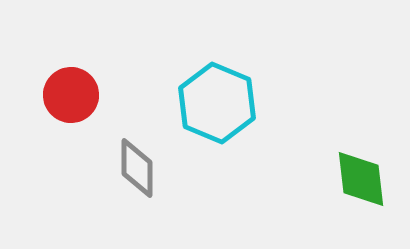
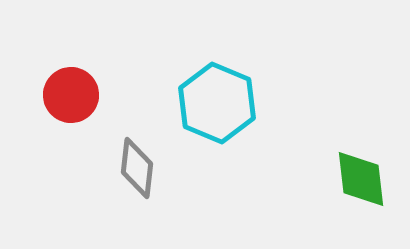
gray diamond: rotated 6 degrees clockwise
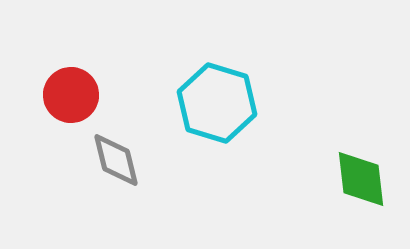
cyan hexagon: rotated 6 degrees counterclockwise
gray diamond: moved 21 px left, 8 px up; rotated 20 degrees counterclockwise
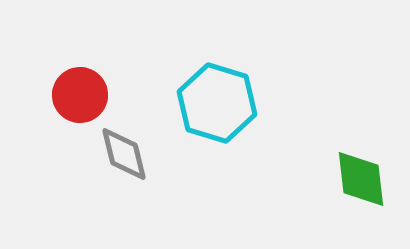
red circle: moved 9 px right
gray diamond: moved 8 px right, 6 px up
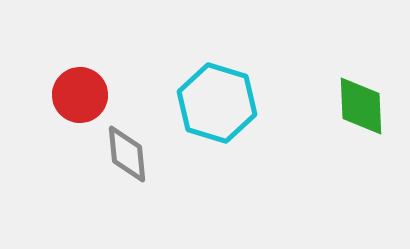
gray diamond: moved 3 px right; rotated 8 degrees clockwise
green diamond: moved 73 px up; rotated 4 degrees clockwise
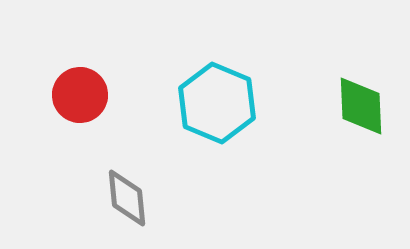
cyan hexagon: rotated 6 degrees clockwise
gray diamond: moved 44 px down
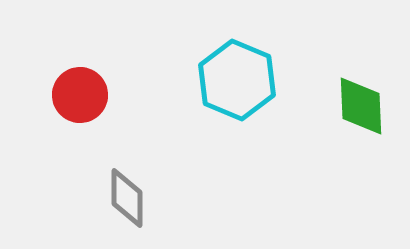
cyan hexagon: moved 20 px right, 23 px up
gray diamond: rotated 6 degrees clockwise
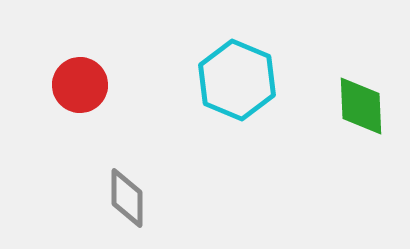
red circle: moved 10 px up
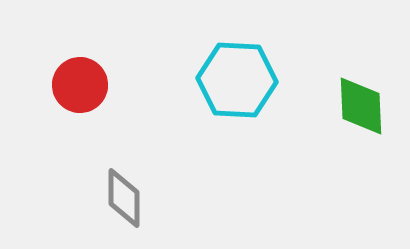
cyan hexagon: rotated 20 degrees counterclockwise
gray diamond: moved 3 px left
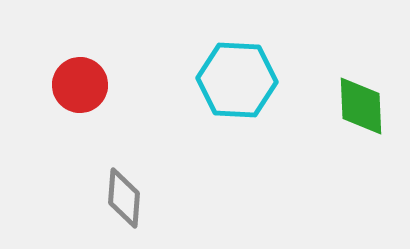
gray diamond: rotated 4 degrees clockwise
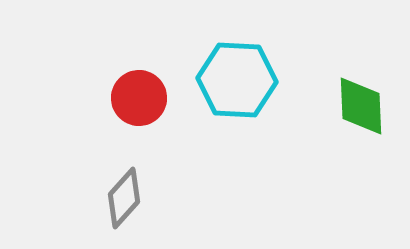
red circle: moved 59 px right, 13 px down
gray diamond: rotated 38 degrees clockwise
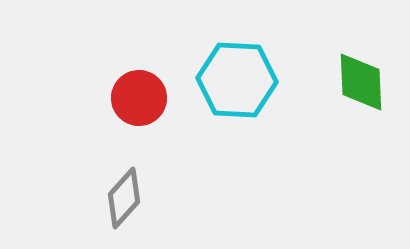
green diamond: moved 24 px up
